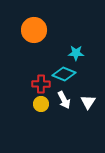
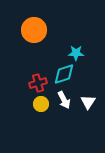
cyan diamond: rotated 40 degrees counterclockwise
red cross: moved 3 px left, 1 px up; rotated 18 degrees counterclockwise
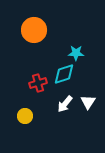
white arrow: moved 1 px right, 4 px down; rotated 66 degrees clockwise
yellow circle: moved 16 px left, 12 px down
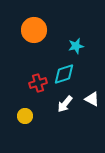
cyan star: moved 7 px up; rotated 14 degrees counterclockwise
white triangle: moved 4 px right, 3 px up; rotated 35 degrees counterclockwise
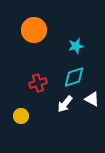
cyan diamond: moved 10 px right, 3 px down
yellow circle: moved 4 px left
